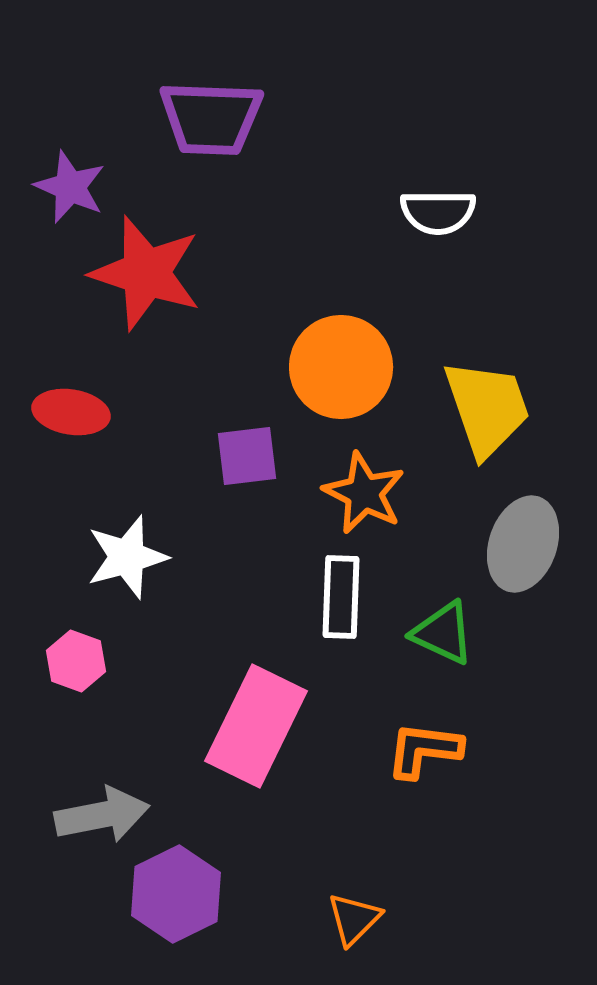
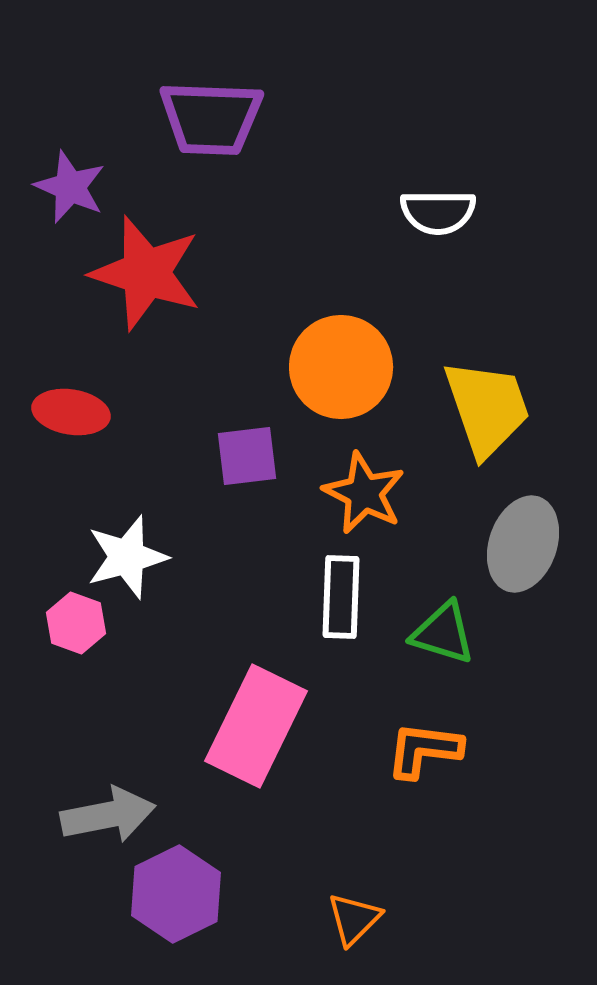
green triangle: rotated 8 degrees counterclockwise
pink hexagon: moved 38 px up
gray arrow: moved 6 px right
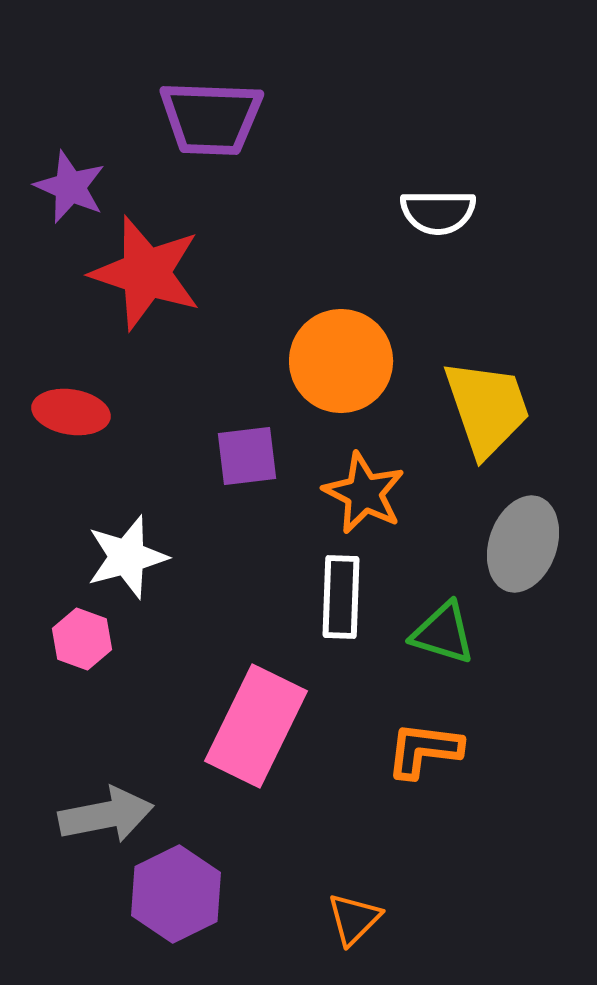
orange circle: moved 6 px up
pink hexagon: moved 6 px right, 16 px down
gray arrow: moved 2 px left
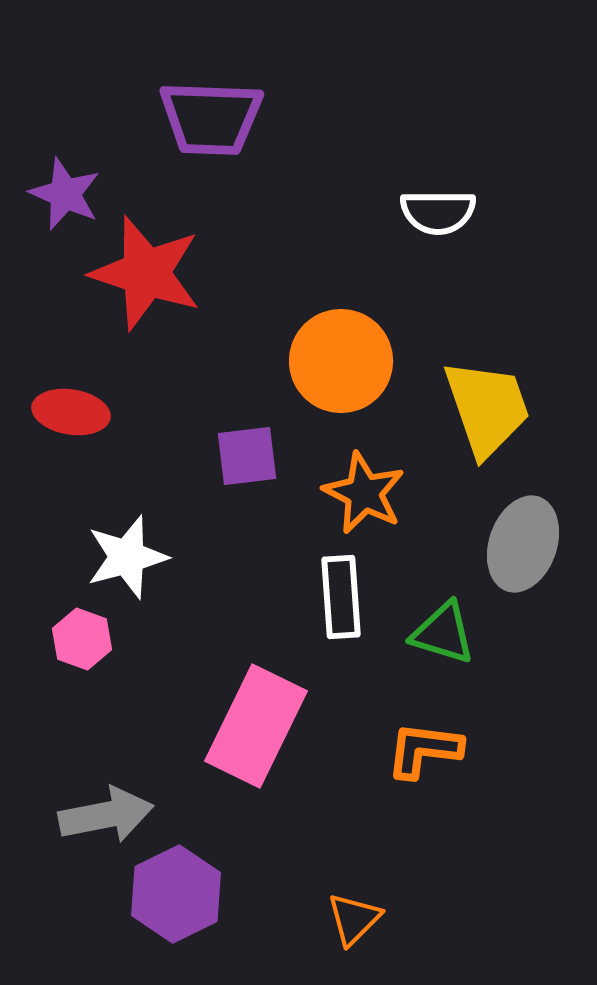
purple star: moved 5 px left, 7 px down
white rectangle: rotated 6 degrees counterclockwise
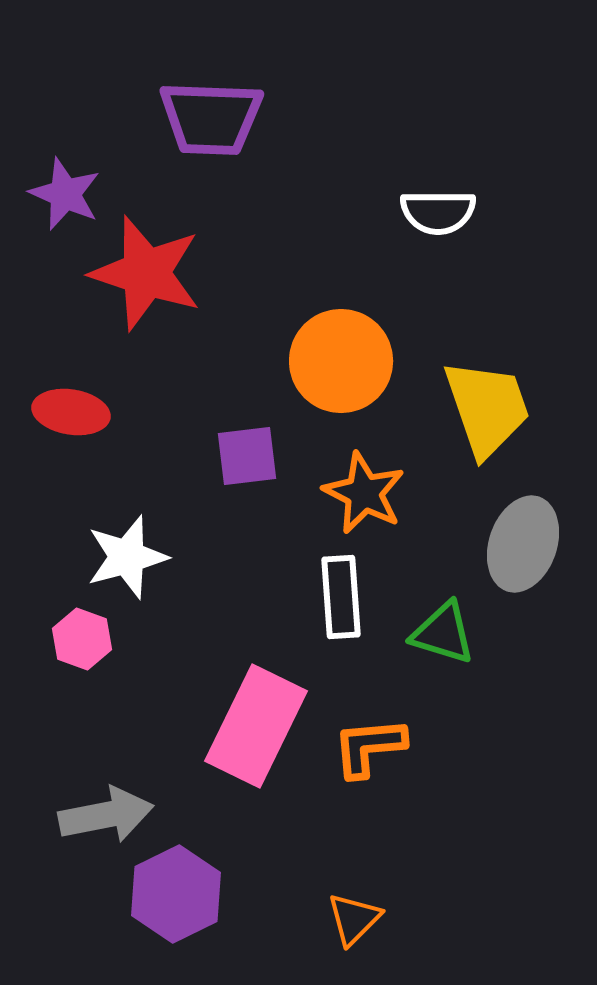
orange L-shape: moved 55 px left, 3 px up; rotated 12 degrees counterclockwise
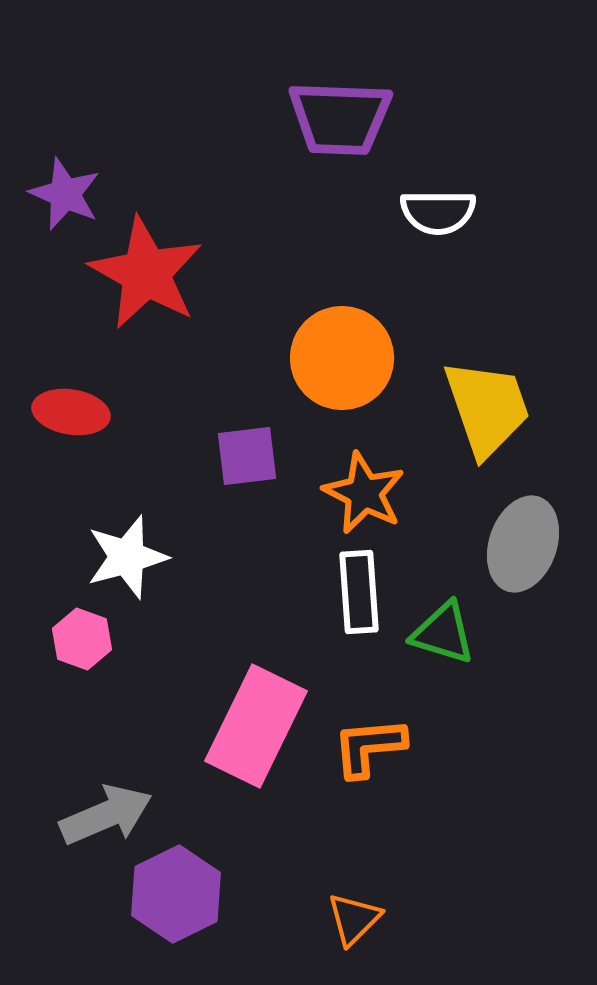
purple trapezoid: moved 129 px right
red star: rotated 11 degrees clockwise
orange circle: moved 1 px right, 3 px up
white rectangle: moved 18 px right, 5 px up
gray arrow: rotated 12 degrees counterclockwise
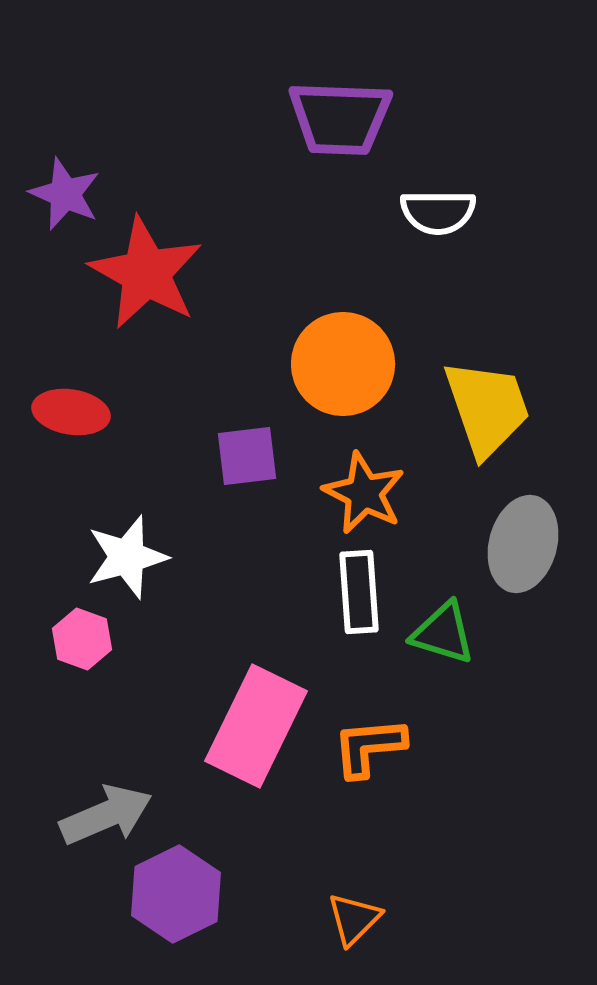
orange circle: moved 1 px right, 6 px down
gray ellipse: rotated 4 degrees counterclockwise
